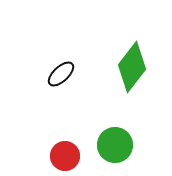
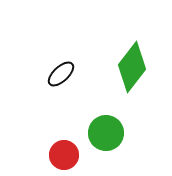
green circle: moved 9 px left, 12 px up
red circle: moved 1 px left, 1 px up
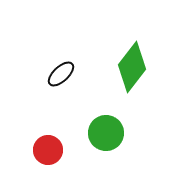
red circle: moved 16 px left, 5 px up
